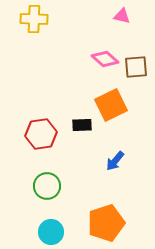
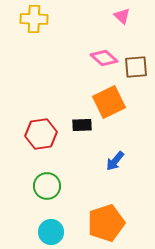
pink triangle: rotated 30 degrees clockwise
pink diamond: moved 1 px left, 1 px up
orange square: moved 2 px left, 3 px up
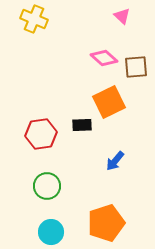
yellow cross: rotated 20 degrees clockwise
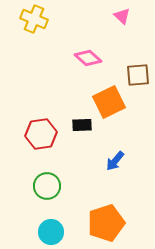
pink diamond: moved 16 px left
brown square: moved 2 px right, 8 px down
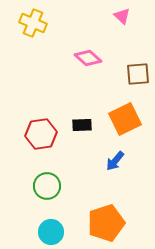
yellow cross: moved 1 px left, 4 px down
brown square: moved 1 px up
orange square: moved 16 px right, 17 px down
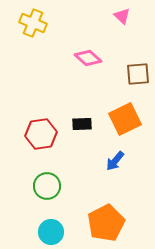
black rectangle: moved 1 px up
orange pentagon: rotated 9 degrees counterclockwise
